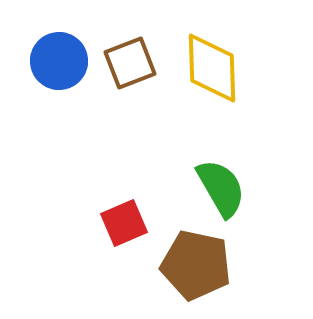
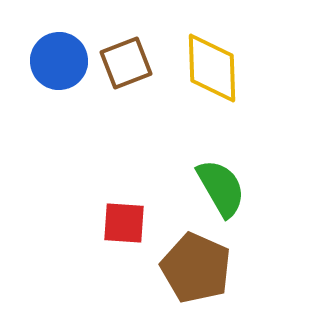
brown square: moved 4 px left
red square: rotated 27 degrees clockwise
brown pentagon: moved 3 px down; rotated 12 degrees clockwise
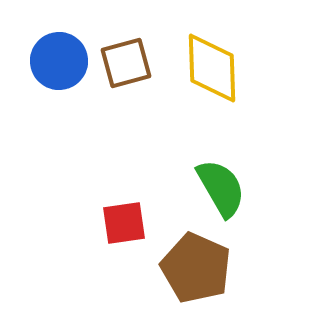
brown square: rotated 6 degrees clockwise
red square: rotated 12 degrees counterclockwise
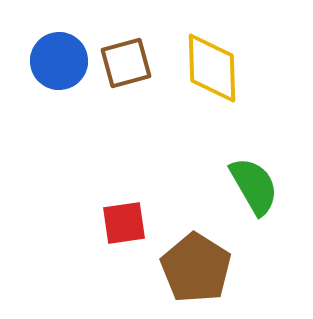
green semicircle: moved 33 px right, 2 px up
brown pentagon: rotated 8 degrees clockwise
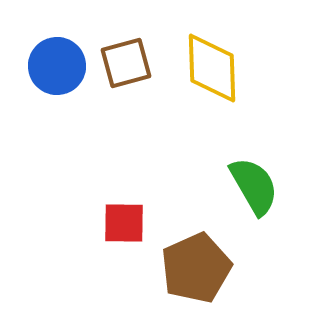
blue circle: moved 2 px left, 5 px down
red square: rotated 9 degrees clockwise
brown pentagon: rotated 16 degrees clockwise
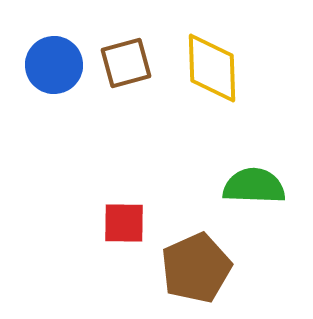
blue circle: moved 3 px left, 1 px up
green semicircle: rotated 58 degrees counterclockwise
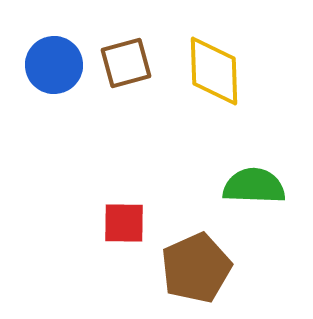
yellow diamond: moved 2 px right, 3 px down
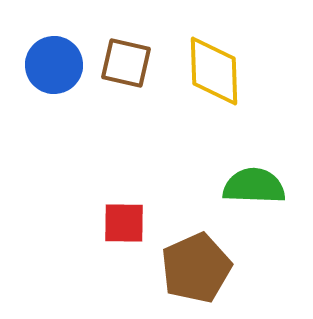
brown square: rotated 28 degrees clockwise
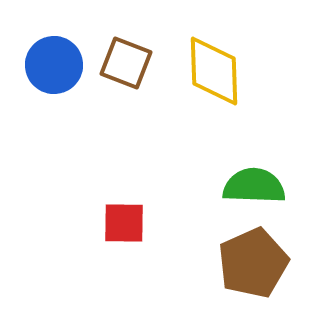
brown square: rotated 8 degrees clockwise
brown pentagon: moved 57 px right, 5 px up
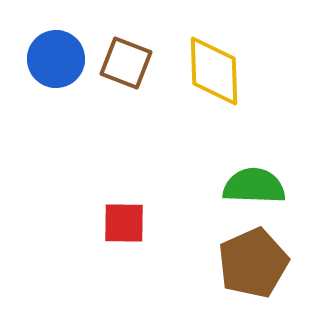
blue circle: moved 2 px right, 6 px up
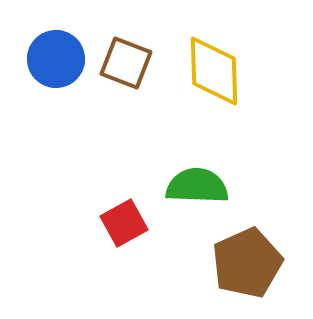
green semicircle: moved 57 px left
red square: rotated 30 degrees counterclockwise
brown pentagon: moved 6 px left
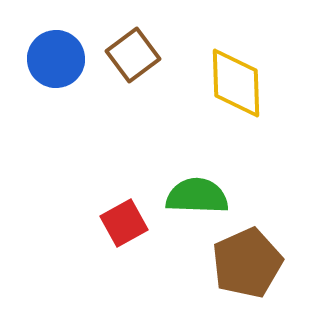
brown square: moved 7 px right, 8 px up; rotated 32 degrees clockwise
yellow diamond: moved 22 px right, 12 px down
green semicircle: moved 10 px down
